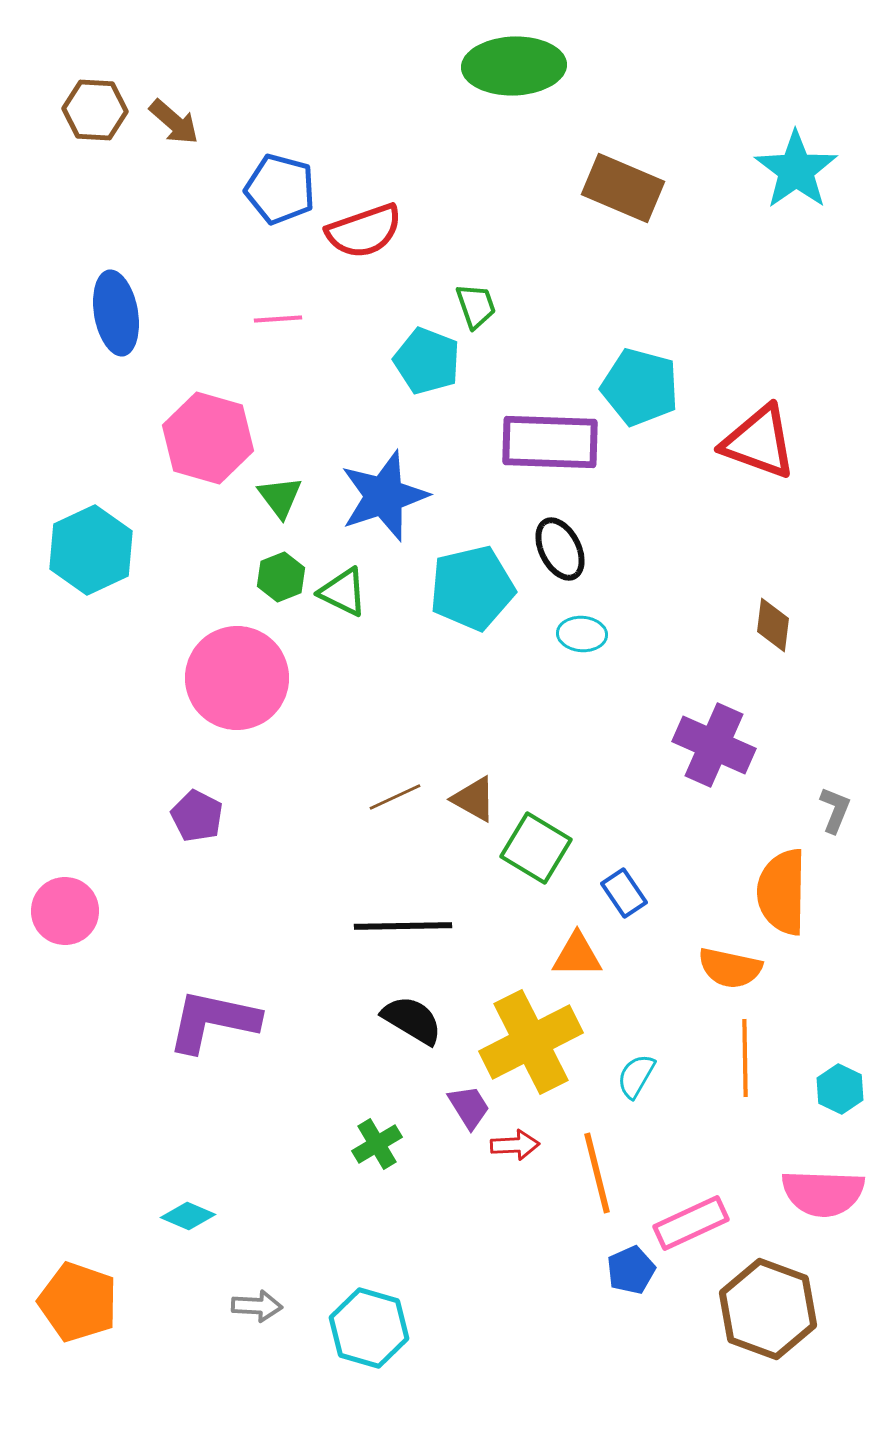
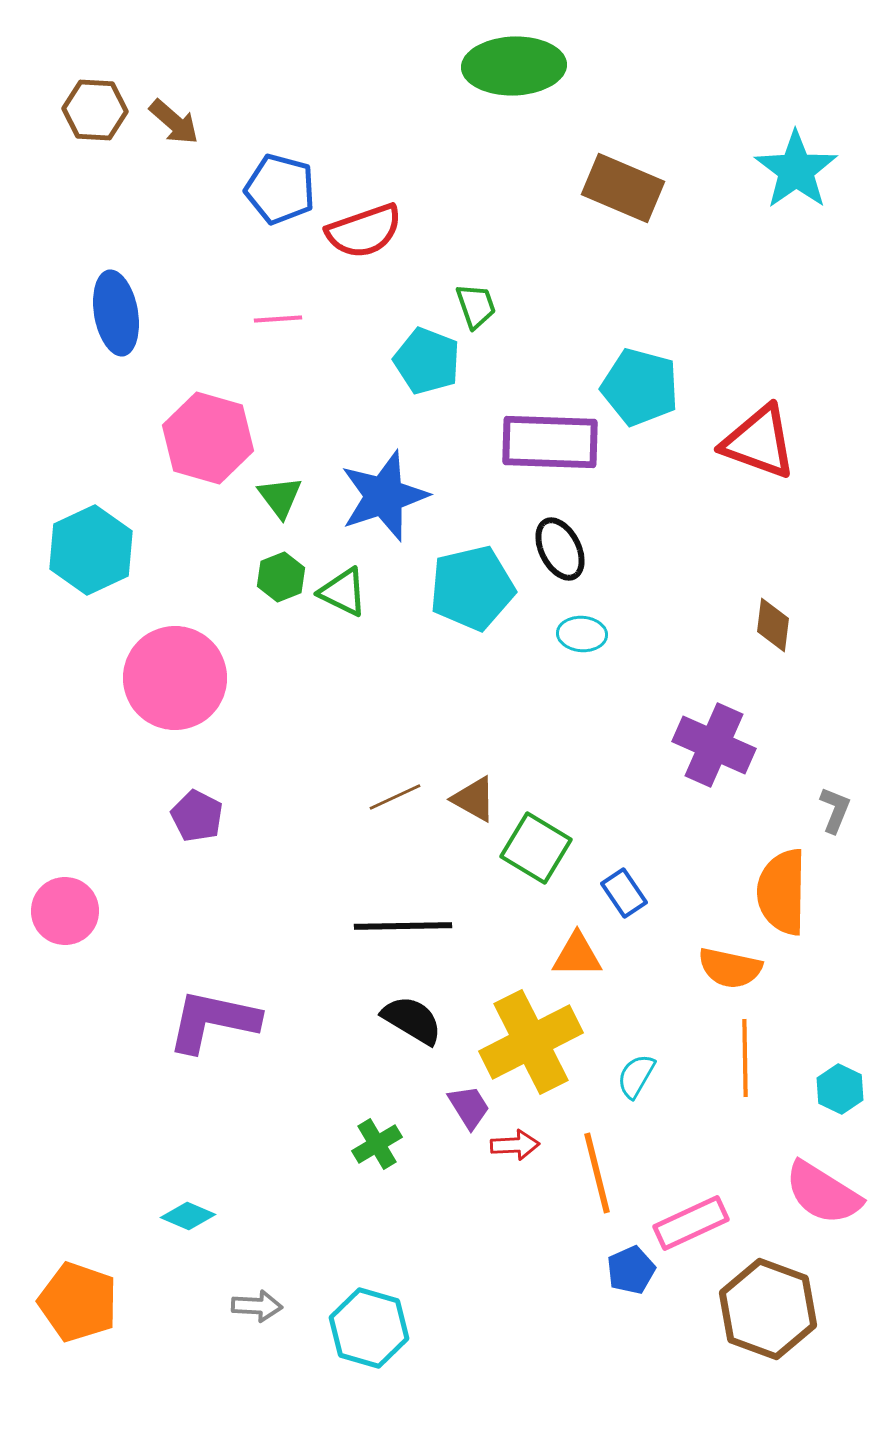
pink circle at (237, 678): moved 62 px left
pink semicircle at (823, 1193): rotated 30 degrees clockwise
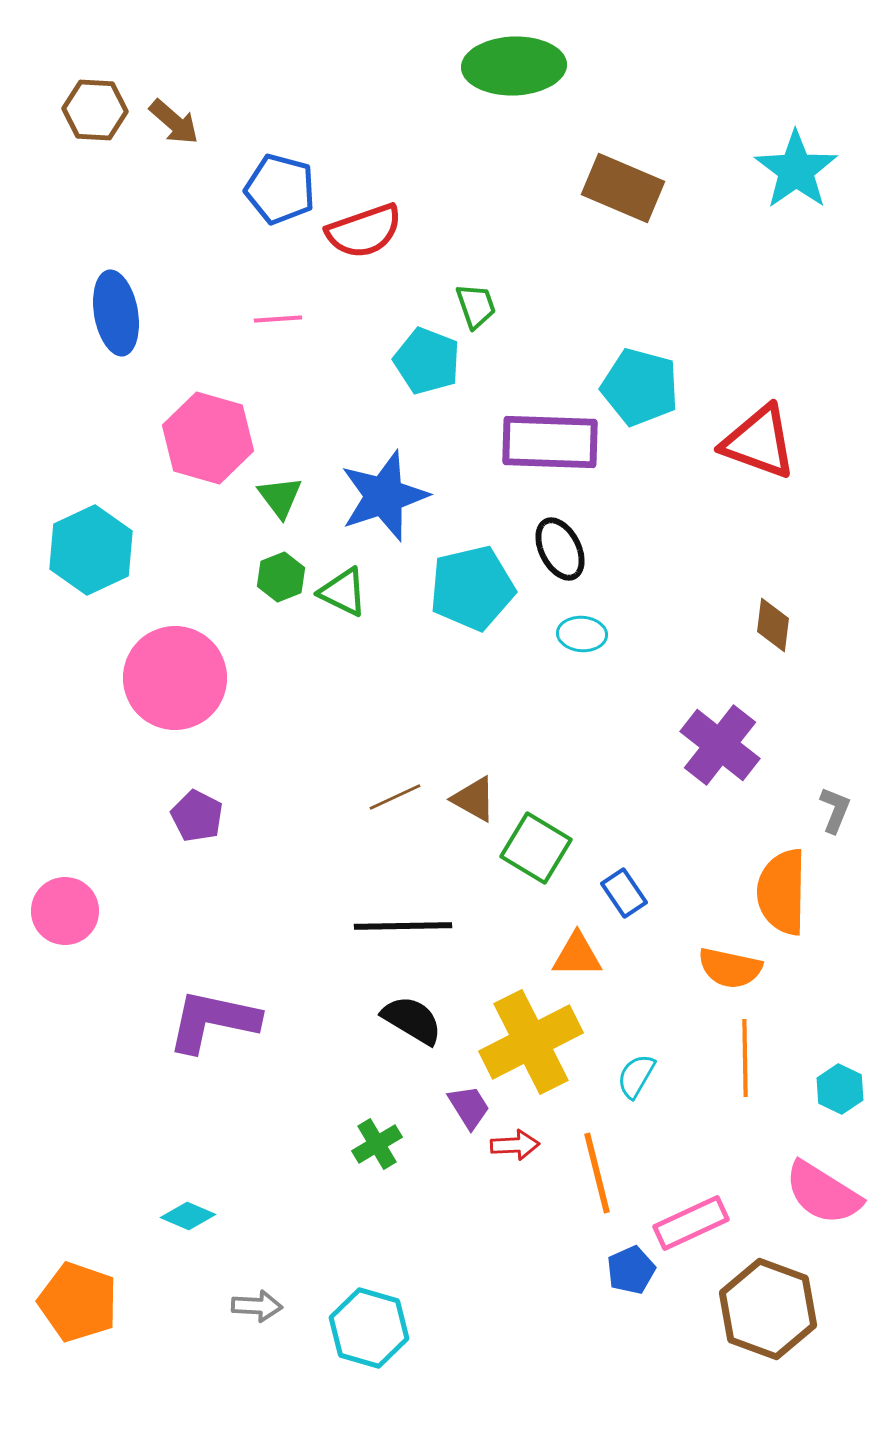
purple cross at (714, 745): moved 6 px right; rotated 14 degrees clockwise
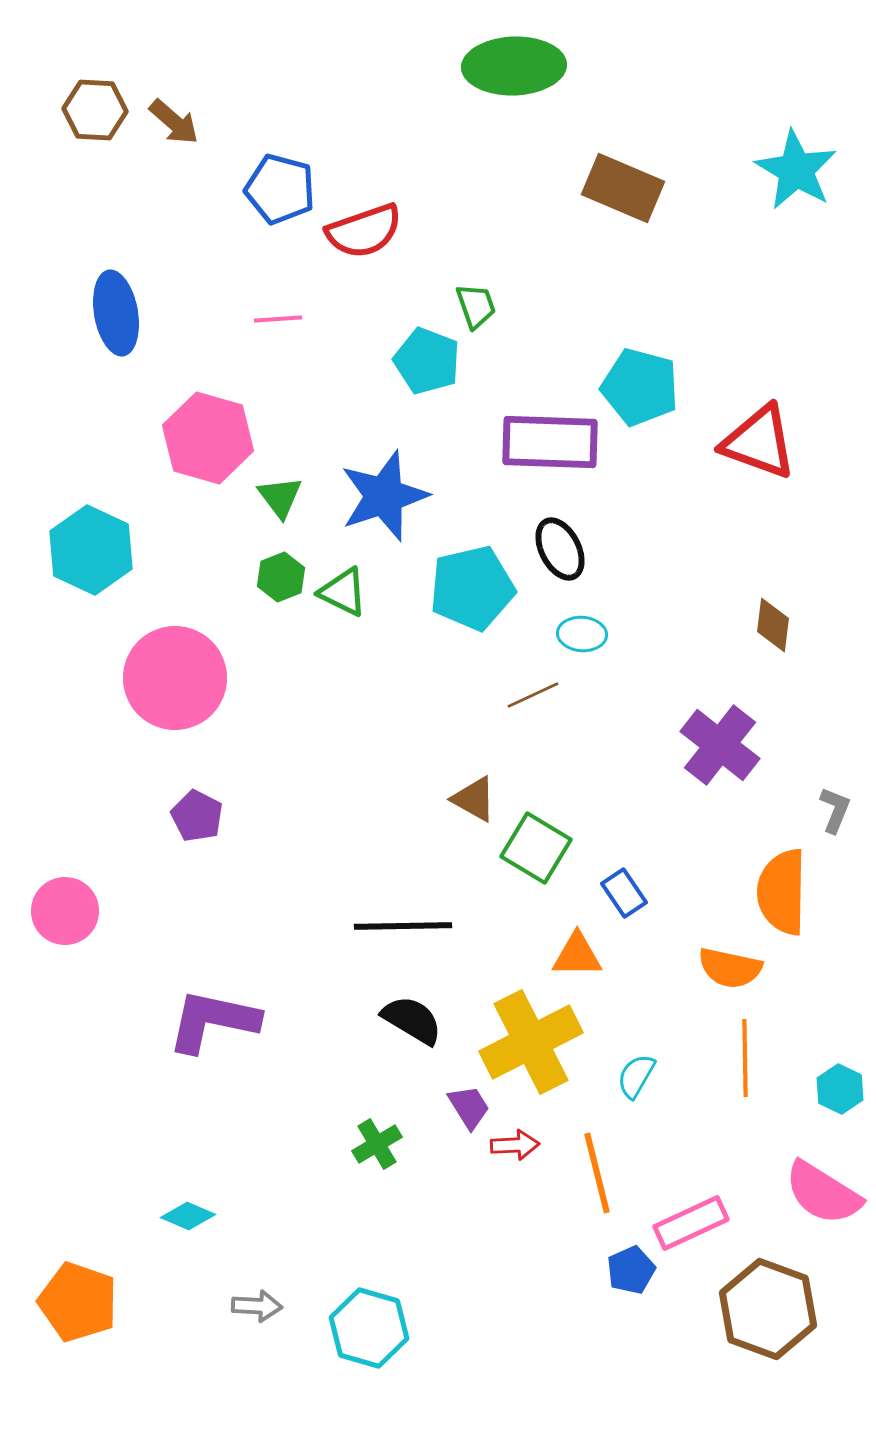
cyan star at (796, 170): rotated 6 degrees counterclockwise
cyan hexagon at (91, 550): rotated 10 degrees counterclockwise
brown line at (395, 797): moved 138 px right, 102 px up
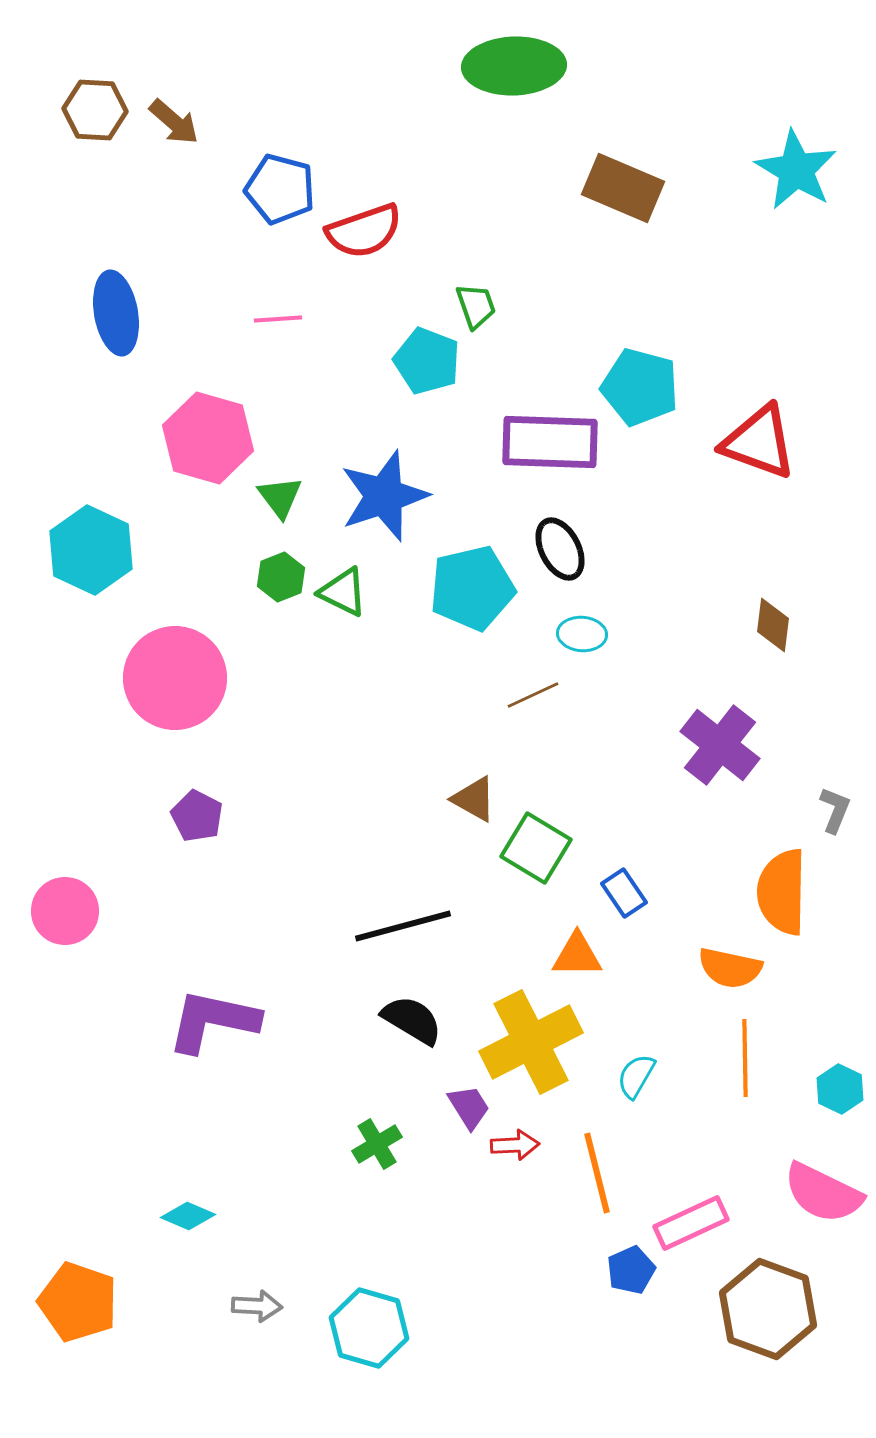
black line at (403, 926): rotated 14 degrees counterclockwise
pink semicircle at (823, 1193): rotated 6 degrees counterclockwise
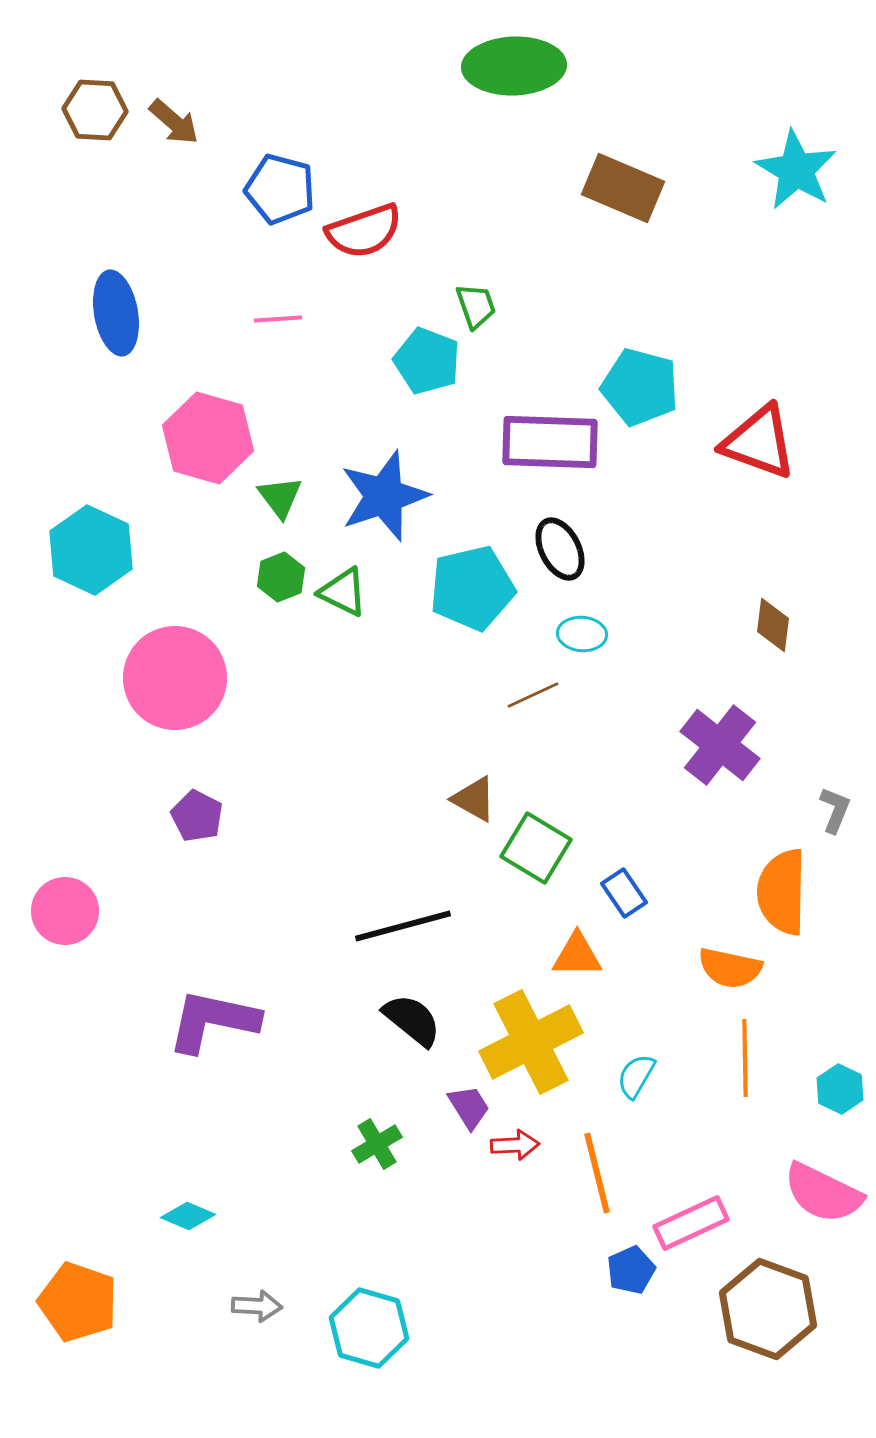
black semicircle at (412, 1020): rotated 8 degrees clockwise
